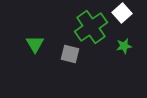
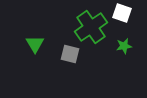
white square: rotated 30 degrees counterclockwise
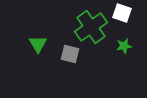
green triangle: moved 3 px right
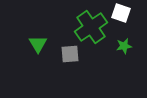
white square: moved 1 px left
gray square: rotated 18 degrees counterclockwise
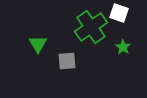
white square: moved 2 px left
green star: moved 1 px left, 1 px down; rotated 28 degrees counterclockwise
gray square: moved 3 px left, 7 px down
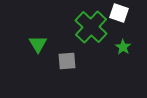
green cross: rotated 12 degrees counterclockwise
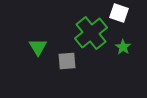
green cross: moved 6 px down; rotated 8 degrees clockwise
green triangle: moved 3 px down
